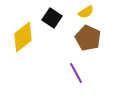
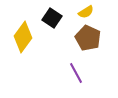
yellow diamond: rotated 16 degrees counterclockwise
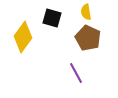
yellow semicircle: rotated 112 degrees clockwise
black square: rotated 18 degrees counterclockwise
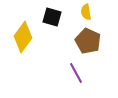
black square: moved 1 px up
brown pentagon: moved 3 px down
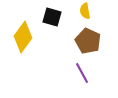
yellow semicircle: moved 1 px left, 1 px up
purple line: moved 6 px right
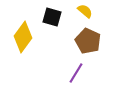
yellow semicircle: rotated 140 degrees clockwise
purple line: moved 6 px left; rotated 60 degrees clockwise
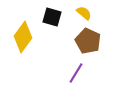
yellow semicircle: moved 1 px left, 2 px down
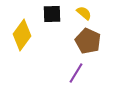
black square: moved 3 px up; rotated 18 degrees counterclockwise
yellow diamond: moved 1 px left, 2 px up
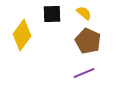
purple line: moved 8 px right; rotated 35 degrees clockwise
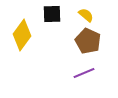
yellow semicircle: moved 2 px right, 2 px down
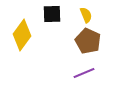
yellow semicircle: rotated 28 degrees clockwise
